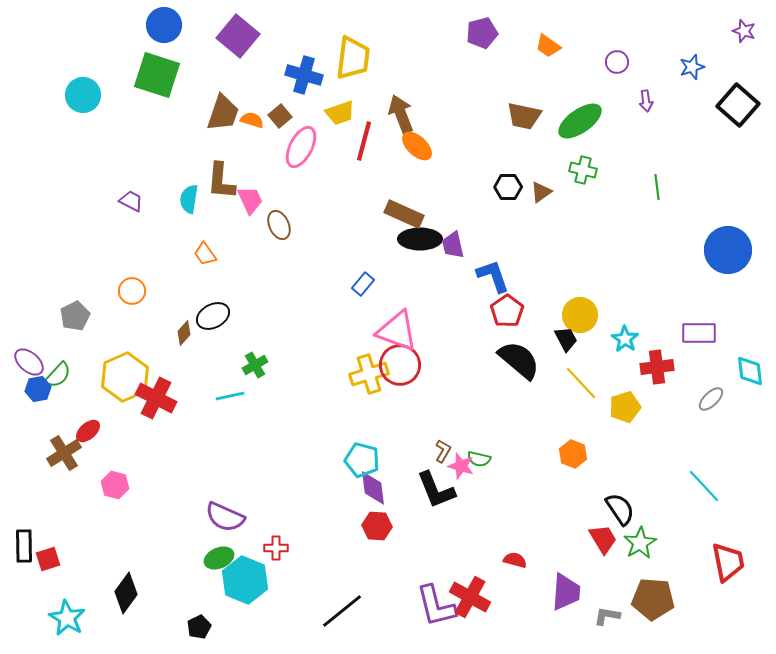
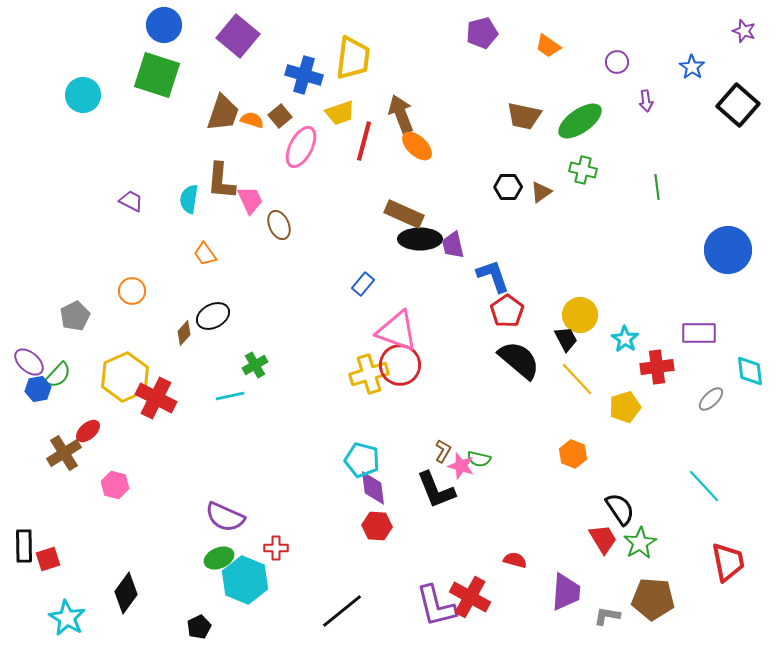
blue star at (692, 67): rotated 20 degrees counterclockwise
yellow line at (581, 383): moved 4 px left, 4 px up
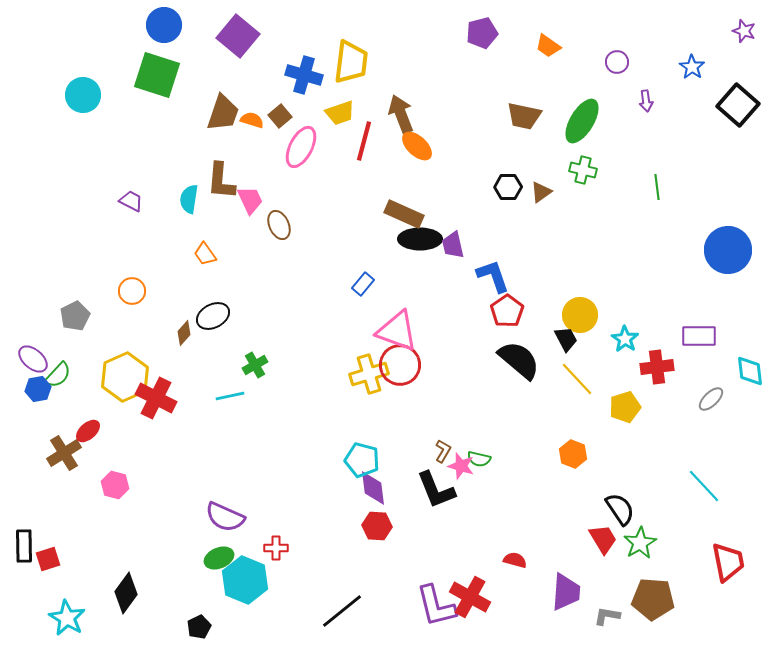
yellow trapezoid at (353, 58): moved 2 px left, 4 px down
green ellipse at (580, 121): moved 2 px right; rotated 24 degrees counterclockwise
purple rectangle at (699, 333): moved 3 px down
purple ellipse at (29, 362): moved 4 px right, 3 px up
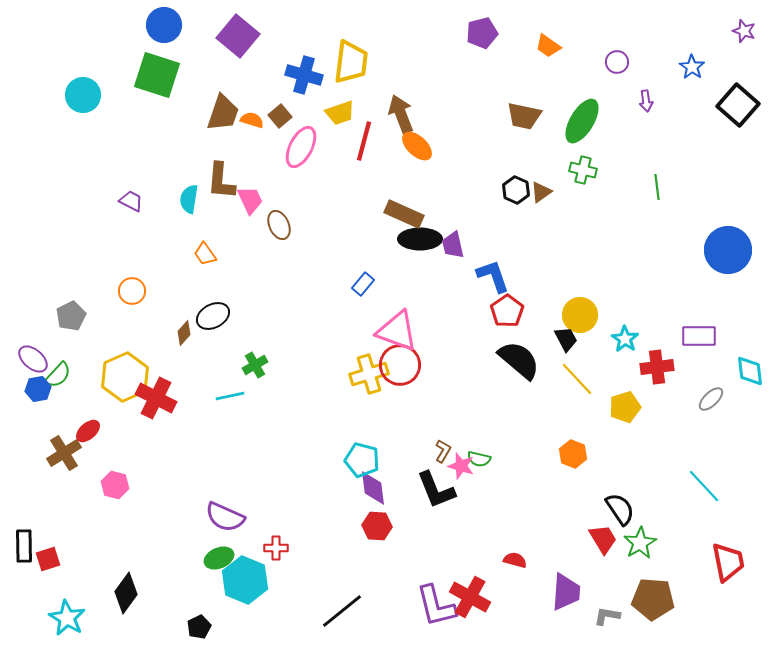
black hexagon at (508, 187): moved 8 px right, 3 px down; rotated 24 degrees clockwise
gray pentagon at (75, 316): moved 4 px left
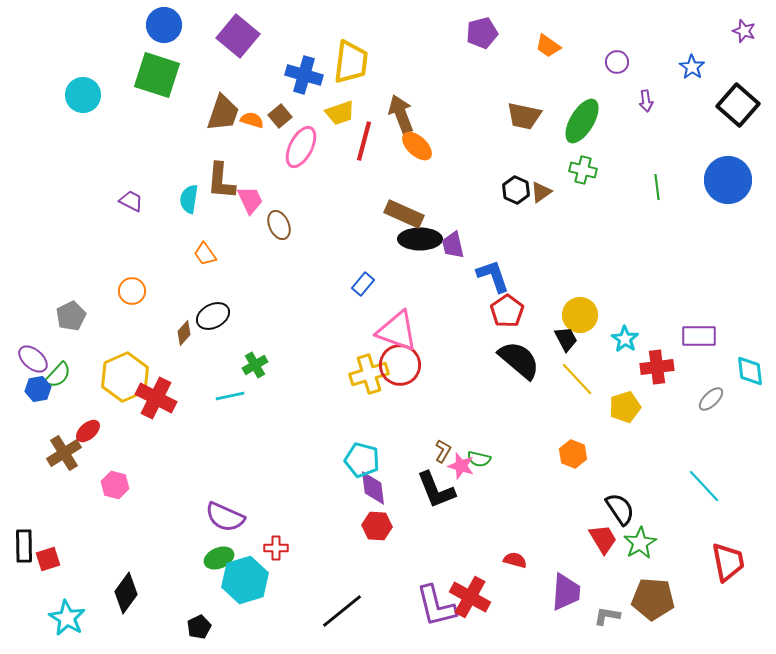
blue circle at (728, 250): moved 70 px up
cyan hexagon at (245, 580): rotated 21 degrees clockwise
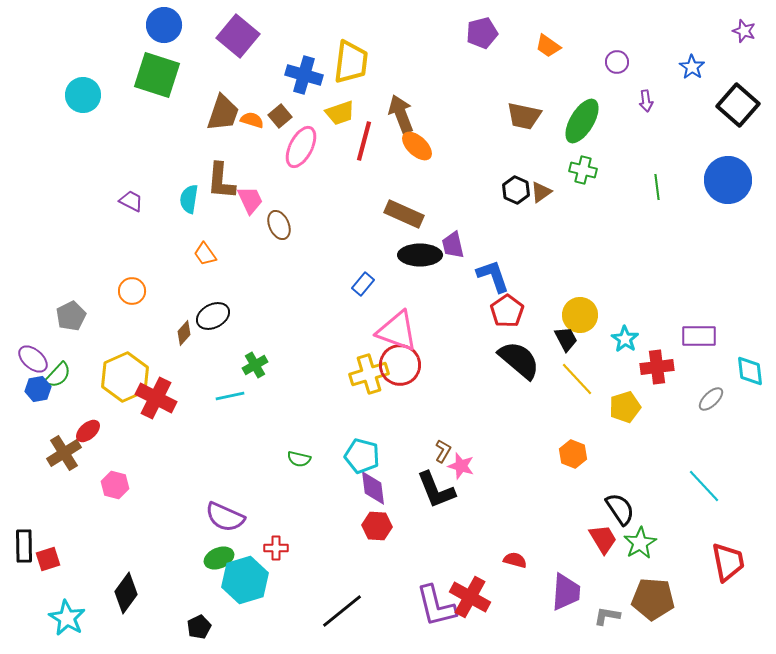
black ellipse at (420, 239): moved 16 px down
green semicircle at (479, 459): moved 180 px left
cyan pentagon at (362, 460): moved 4 px up
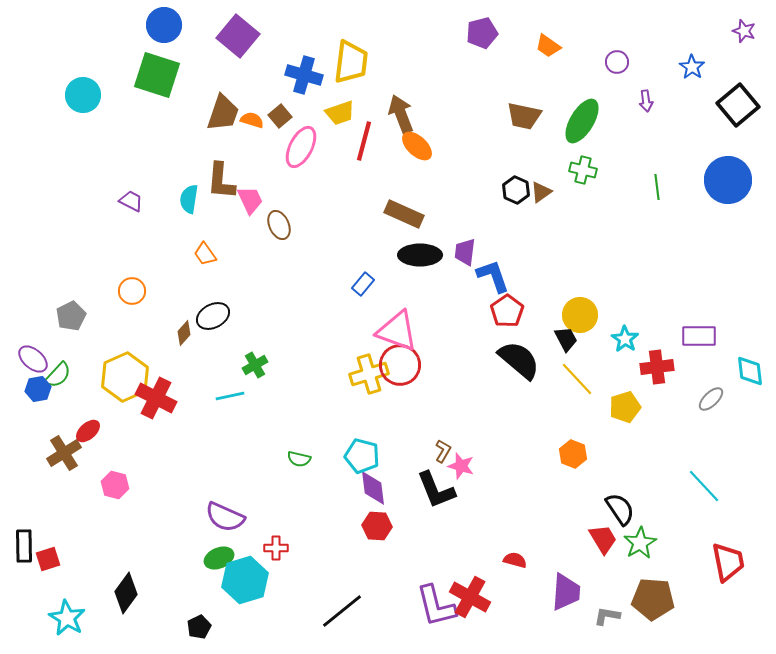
black square at (738, 105): rotated 9 degrees clockwise
purple trapezoid at (453, 245): moved 12 px right, 7 px down; rotated 20 degrees clockwise
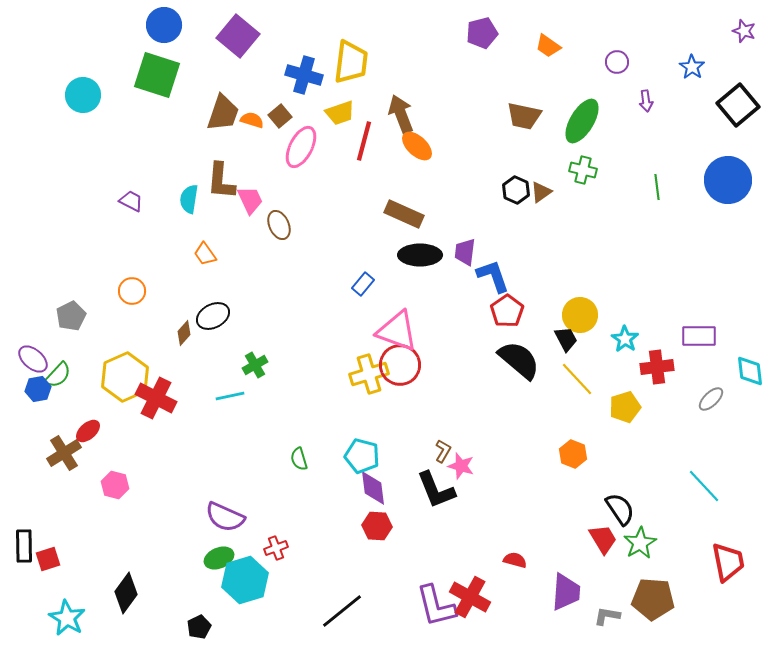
green semicircle at (299, 459): rotated 60 degrees clockwise
red cross at (276, 548): rotated 20 degrees counterclockwise
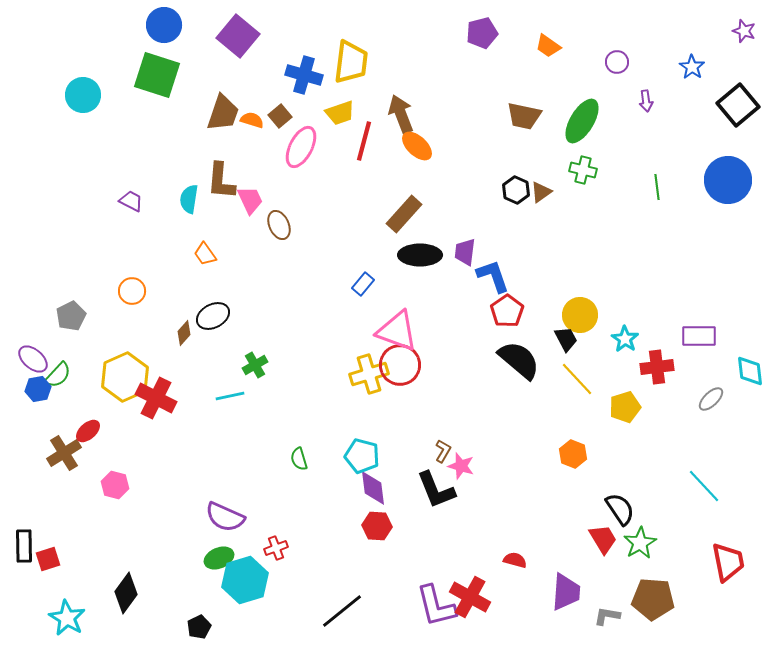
brown rectangle at (404, 214): rotated 72 degrees counterclockwise
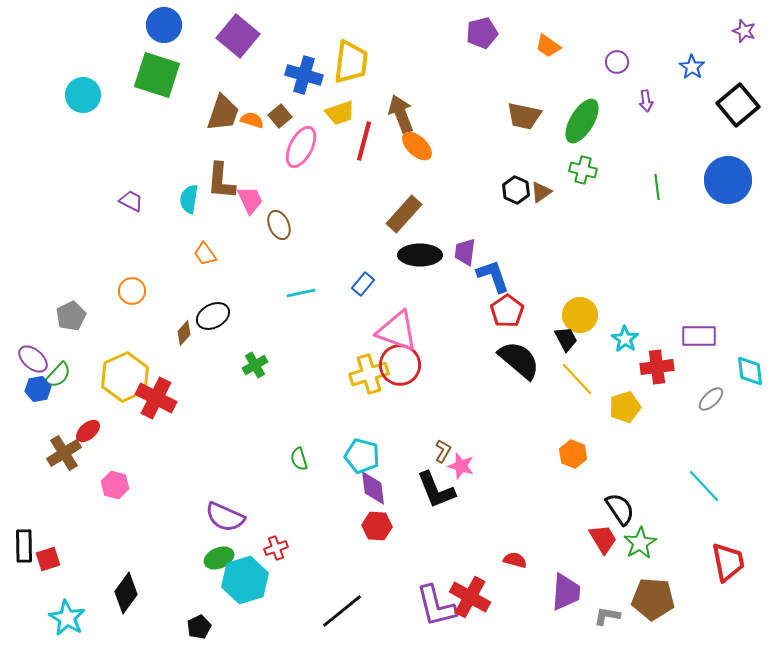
cyan line at (230, 396): moved 71 px right, 103 px up
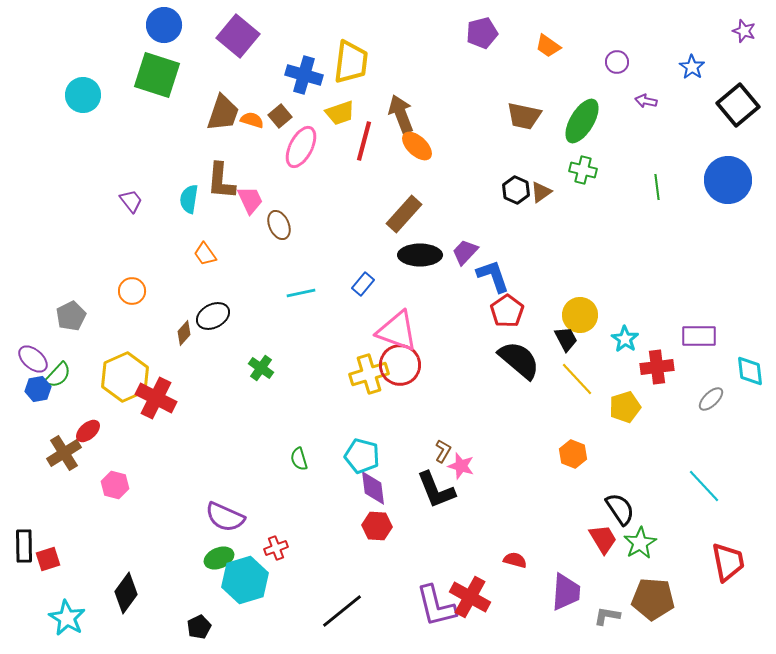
purple arrow at (646, 101): rotated 110 degrees clockwise
purple trapezoid at (131, 201): rotated 25 degrees clockwise
purple trapezoid at (465, 252): rotated 36 degrees clockwise
green cross at (255, 365): moved 6 px right, 3 px down; rotated 25 degrees counterclockwise
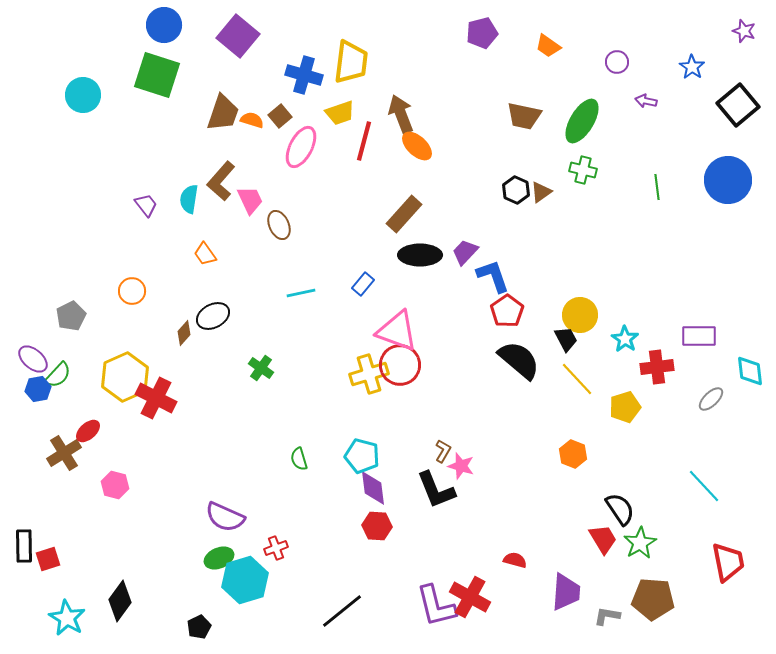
brown L-shape at (221, 181): rotated 36 degrees clockwise
purple trapezoid at (131, 201): moved 15 px right, 4 px down
black diamond at (126, 593): moved 6 px left, 8 px down
